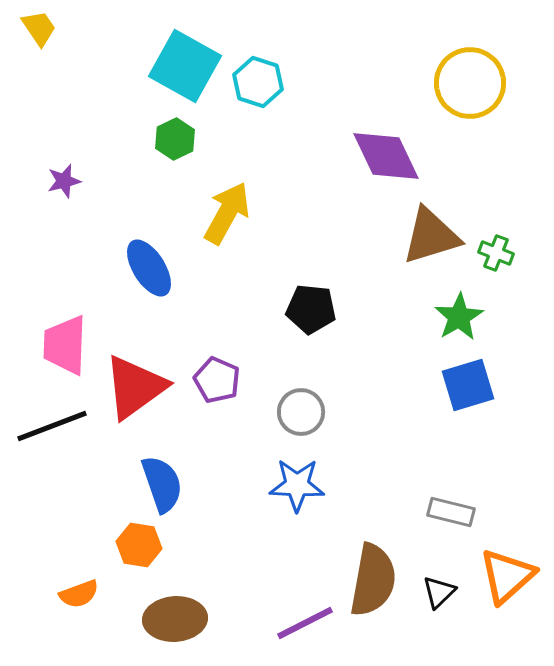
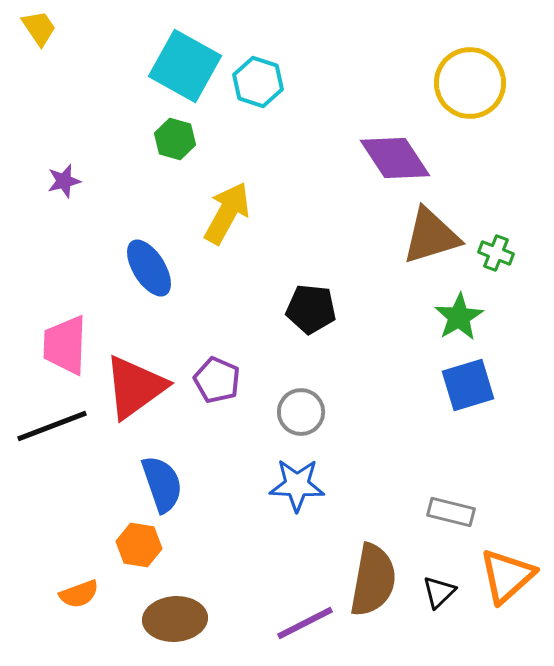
green hexagon: rotated 18 degrees counterclockwise
purple diamond: moved 9 px right, 2 px down; rotated 8 degrees counterclockwise
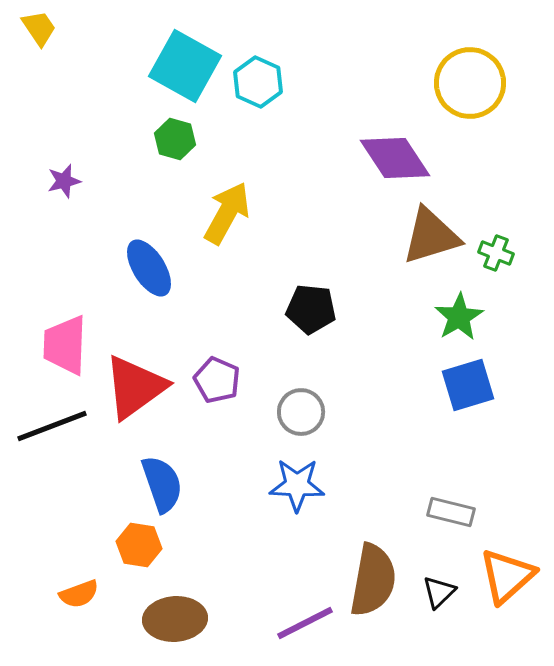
cyan hexagon: rotated 6 degrees clockwise
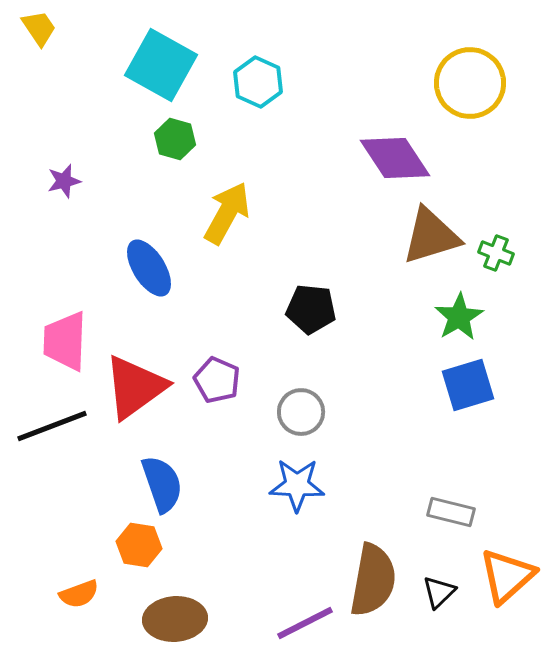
cyan square: moved 24 px left, 1 px up
pink trapezoid: moved 4 px up
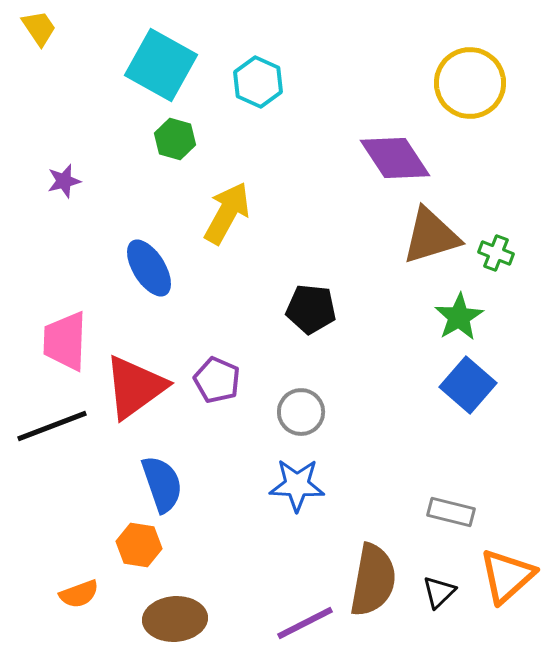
blue square: rotated 32 degrees counterclockwise
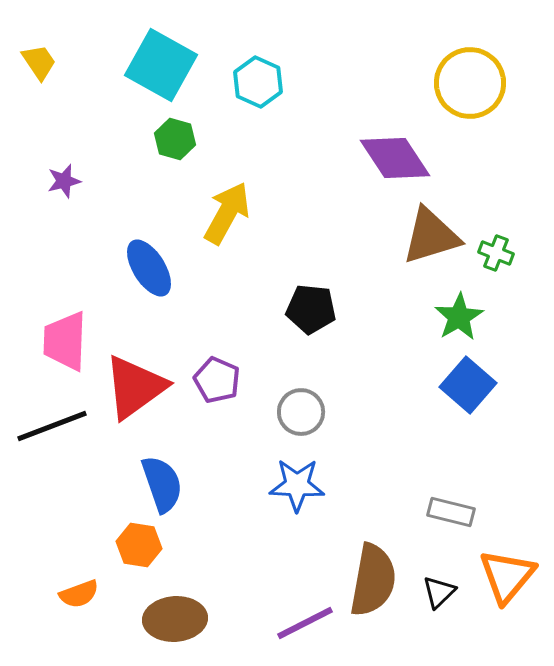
yellow trapezoid: moved 34 px down
orange triangle: rotated 8 degrees counterclockwise
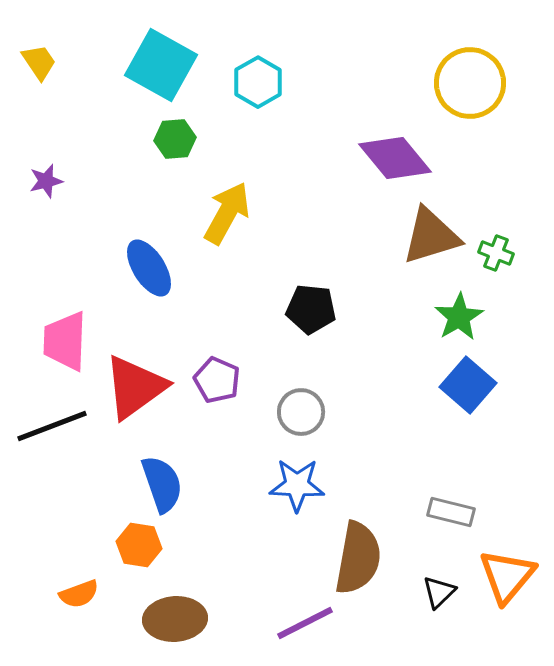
cyan hexagon: rotated 6 degrees clockwise
green hexagon: rotated 21 degrees counterclockwise
purple diamond: rotated 6 degrees counterclockwise
purple star: moved 18 px left
brown semicircle: moved 15 px left, 22 px up
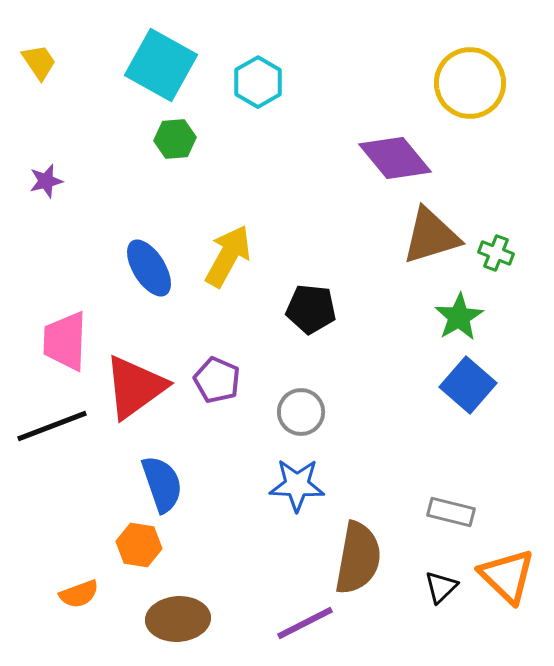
yellow arrow: moved 1 px right, 43 px down
orange triangle: rotated 26 degrees counterclockwise
black triangle: moved 2 px right, 5 px up
brown ellipse: moved 3 px right
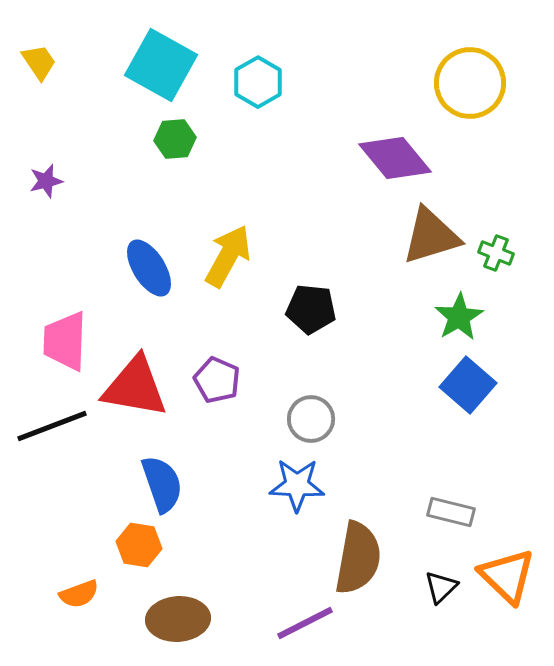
red triangle: rotated 46 degrees clockwise
gray circle: moved 10 px right, 7 px down
